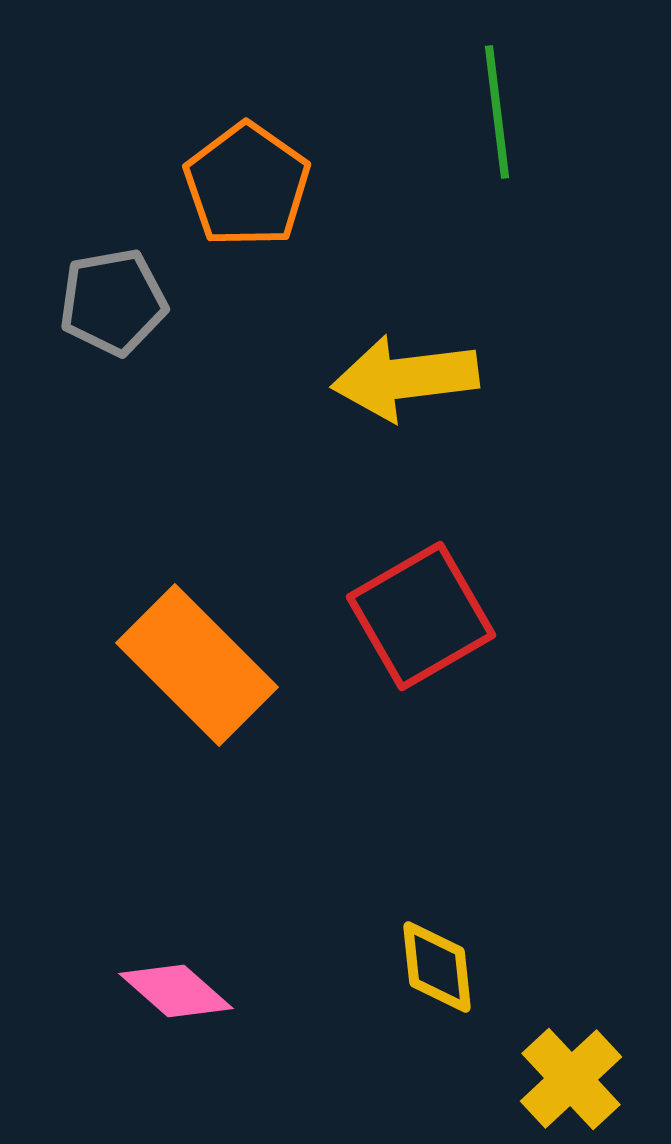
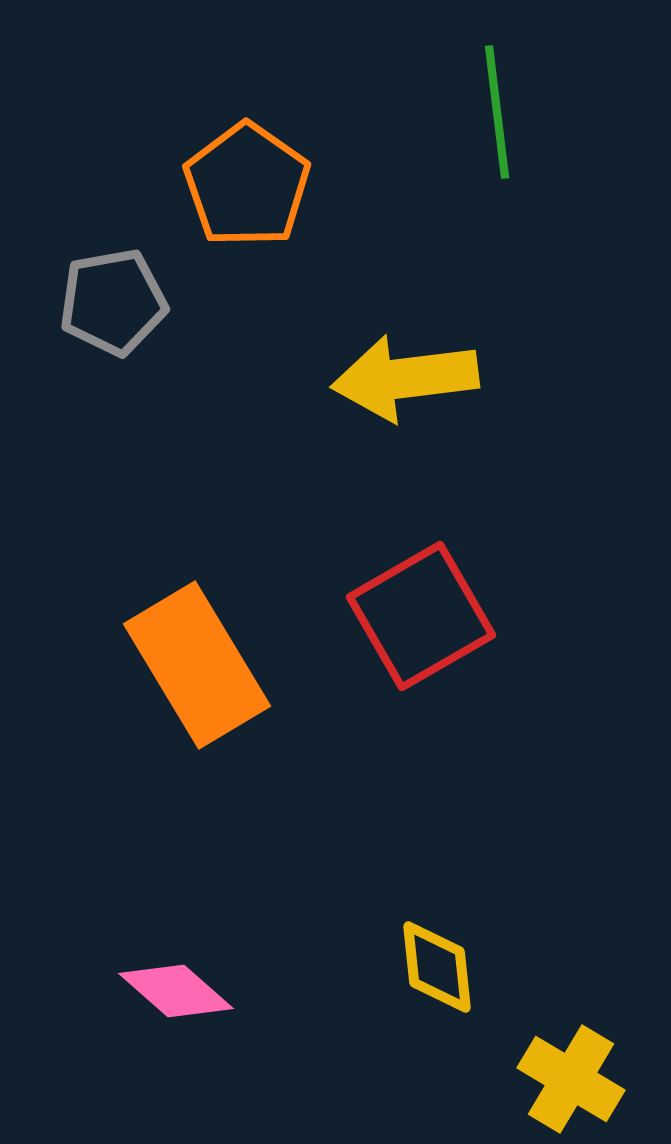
orange rectangle: rotated 14 degrees clockwise
yellow cross: rotated 16 degrees counterclockwise
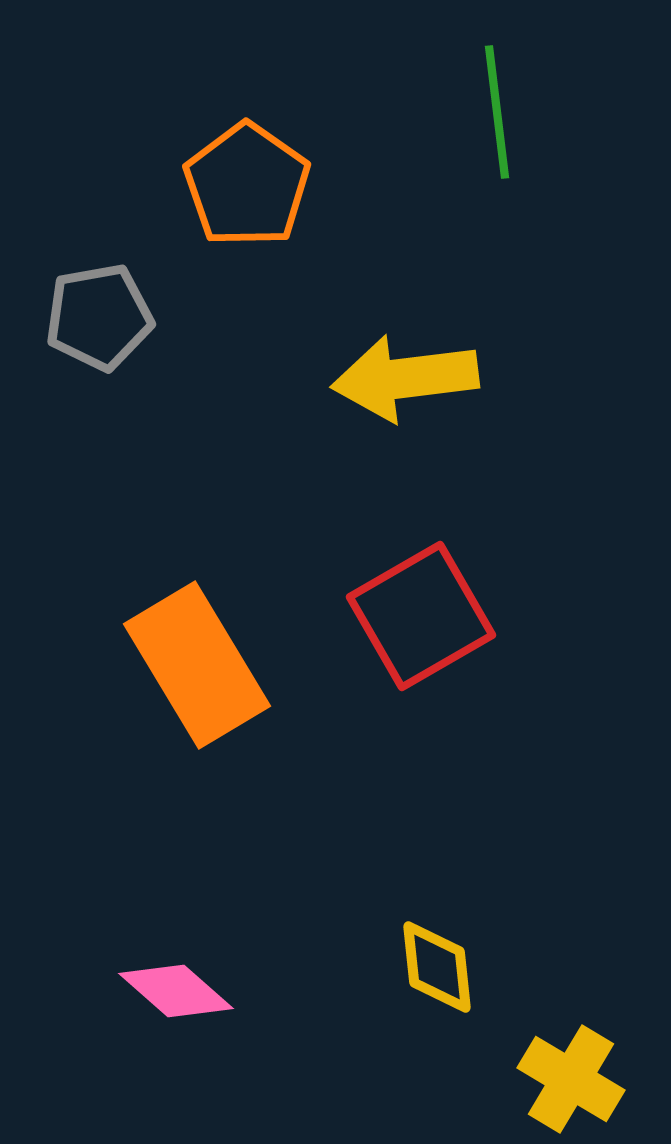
gray pentagon: moved 14 px left, 15 px down
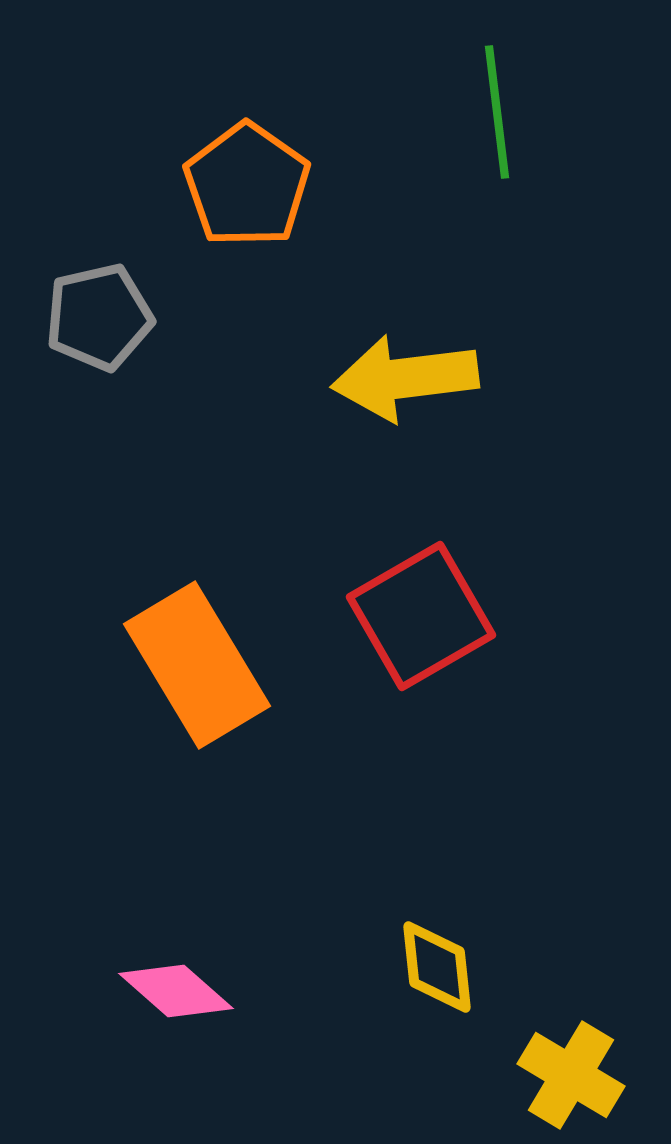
gray pentagon: rotated 3 degrees counterclockwise
yellow cross: moved 4 px up
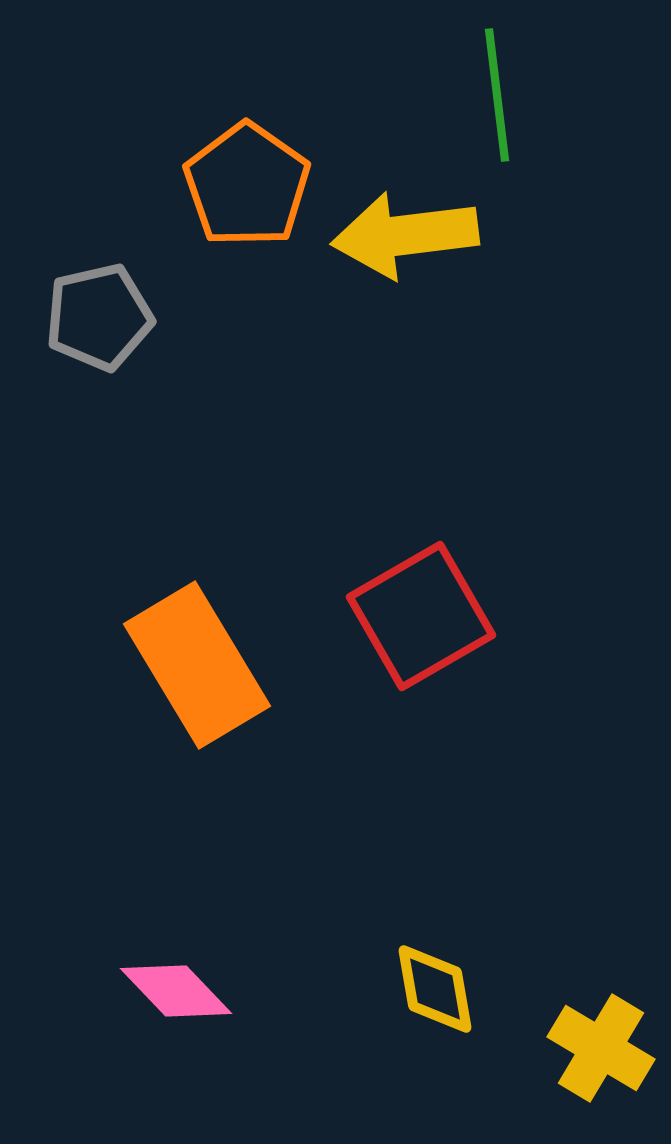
green line: moved 17 px up
yellow arrow: moved 143 px up
yellow diamond: moved 2 px left, 22 px down; rotated 4 degrees counterclockwise
pink diamond: rotated 5 degrees clockwise
yellow cross: moved 30 px right, 27 px up
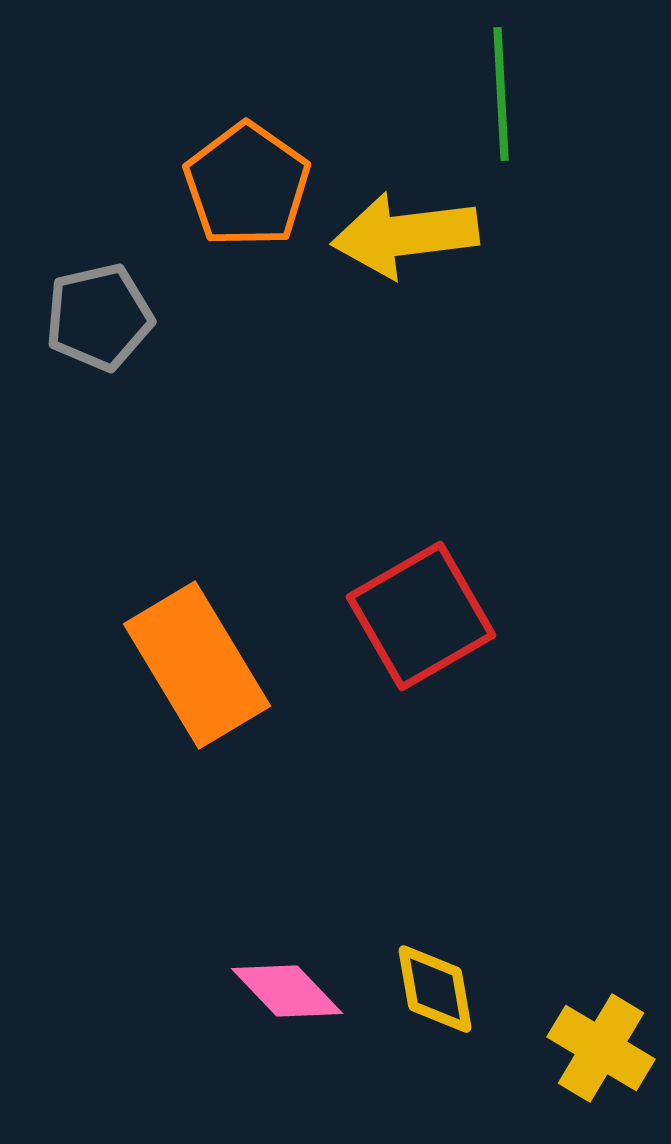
green line: moved 4 px right, 1 px up; rotated 4 degrees clockwise
pink diamond: moved 111 px right
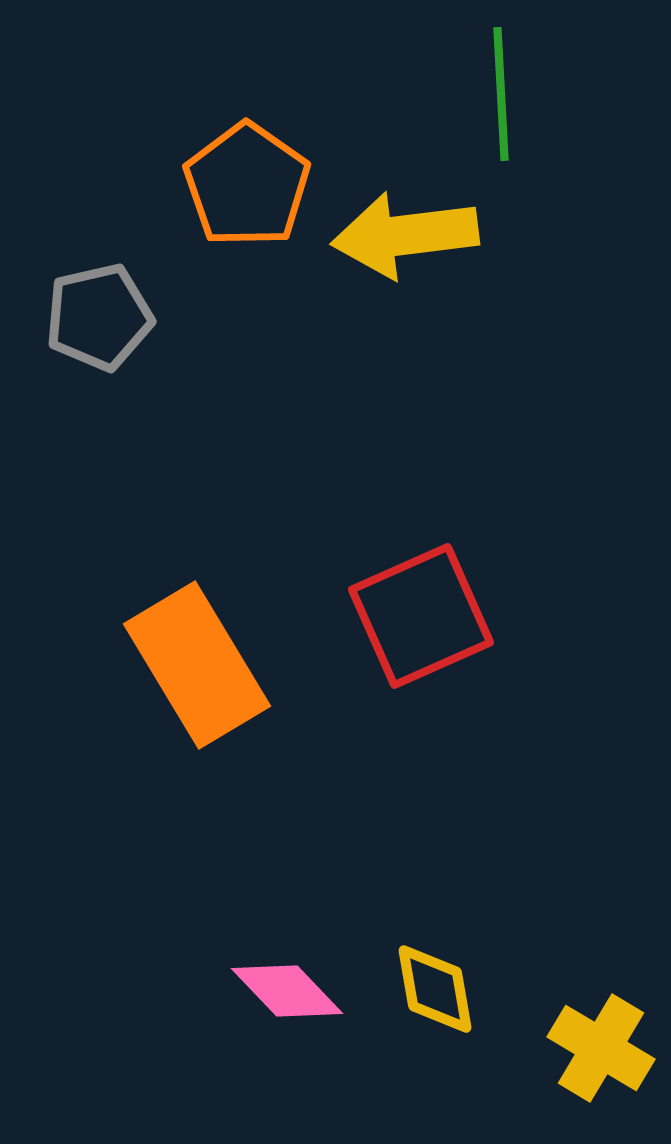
red square: rotated 6 degrees clockwise
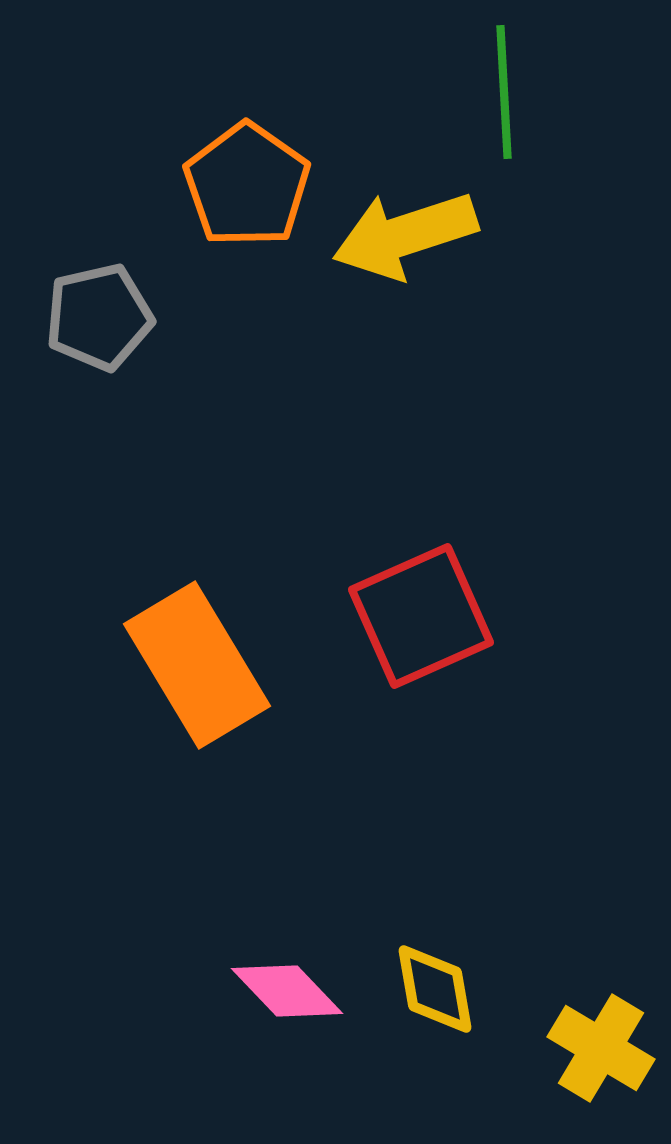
green line: moved 3 px right, 2 px up
yellow arrow: rotated 11 degrees counterclockwise
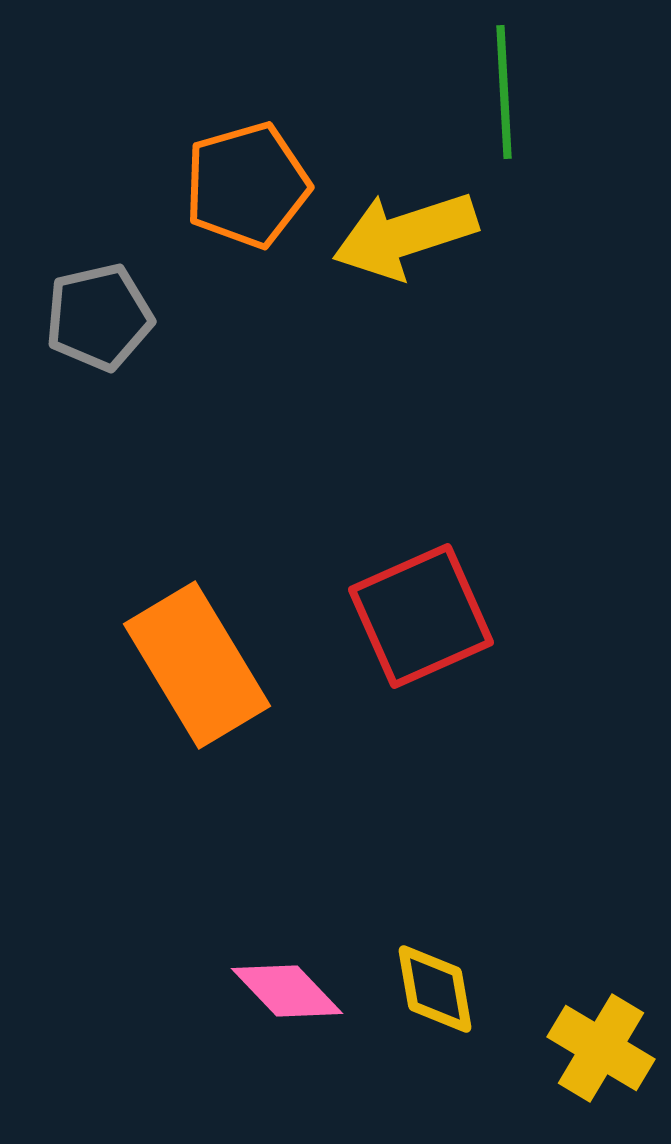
orange pentagon: rotated 21 degrees clockwise
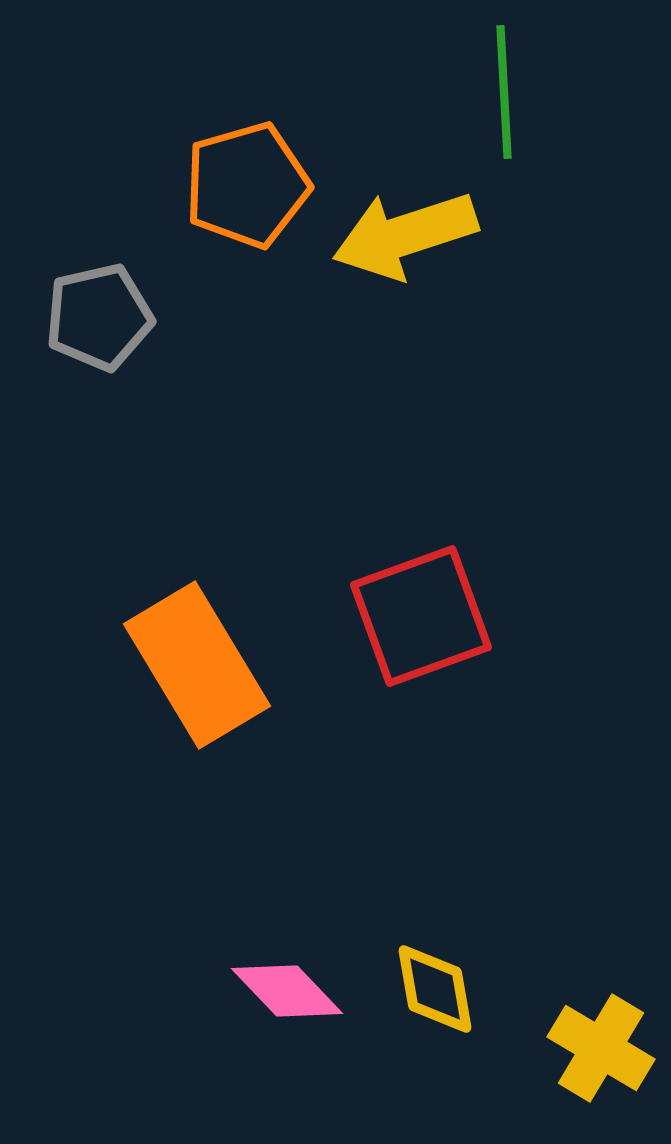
red square: rotated 4 degrees clockwise
